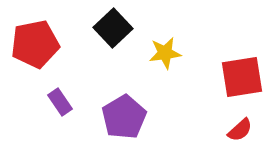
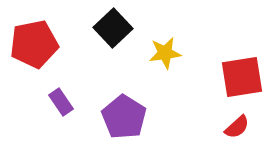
red pentagon: moved 1 px left
purple rectangle: moved 1 px right
purple pentagon: rotated 9 degrees counterclockwise
red semicircle: moved 3 px left, 3 px up
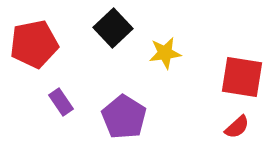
red square: rotated 18 degrees clockwise
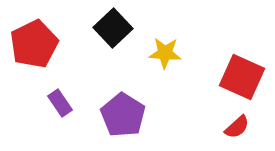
red pentagon: rotated 15 degrees counterclockwise
yellow star: rotated 12 degrees clockwise
red square: rotated 15 degrees clockwise
purple rectangle: moved 1 px left, 1 px down
purple pentagon: moved 1 px left, 2 px up
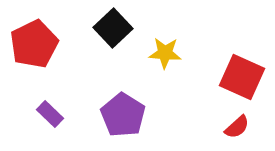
purple rectangle: moved 10 px left, 11 px down; rotated 12 degrees counterclockwise
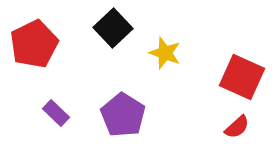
yellow star: rotated 16 degrees clockwise
purple rectangle: moved 6 px right, 1 px up
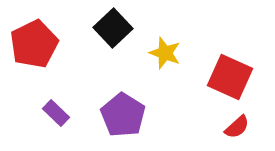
red square: moved 12 px left
